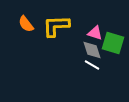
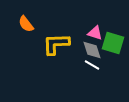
yellow L-shape: moved 18 px down
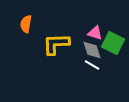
orange semicircle: rotated 48 degrees clockwise
green square: rotated 10 degrees clockwise
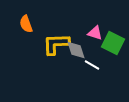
orange semicircle: rotated 30 degrees counterclockwise
gray diamond: moved 16 px left
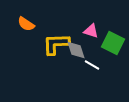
orange semicircle: rotated 36 degrees counterclockwise
pink triangle: moved 4 px left, 2 px up
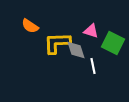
orange semicircle: moved 4 px right, 2 px down
yellow L-shape: moved 1 px right, 1 px up
white line: moved 1 px right, 1 px down; rotated 49 degrees clockwise
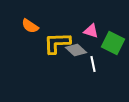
gray diamond: rotated 30 degrees counterclockwise
white line: moved 2 px up
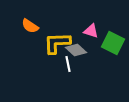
white line: moved 25 px left
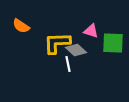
orange semicircle: moved 9 px left
green square: rotated 25 degrees counterclockwise
